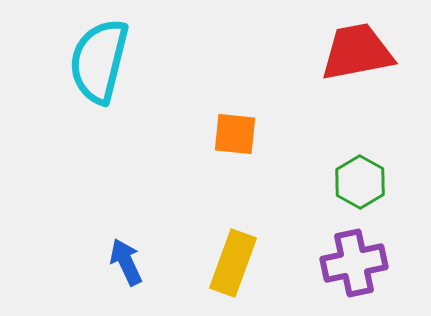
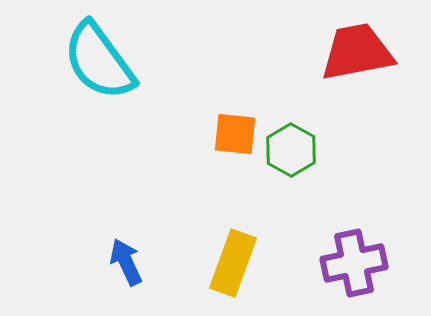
cyan semicircle: rotated 50 degrees counterclockwise
green hexagon: moved 69 px left, 32 px up
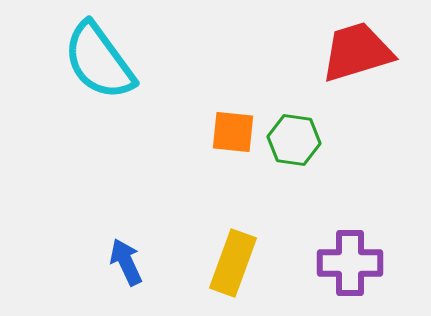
red trapezoid: rotated 6 degrees counterclockwise
orange square: moved 2 px left, 2 px up
green hexagon: moved 3 px right, 10 px up; rotated 21 degrees counterclockwise
purple cross: moved 4 px left; rotated 12 degrees clockwise
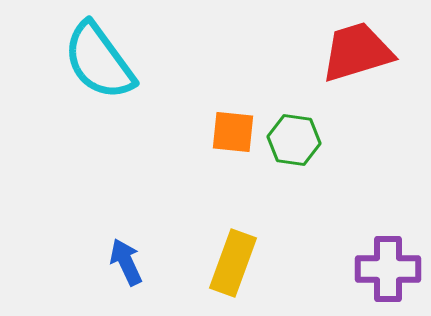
purple cross: moved 38 px right, 6 px down
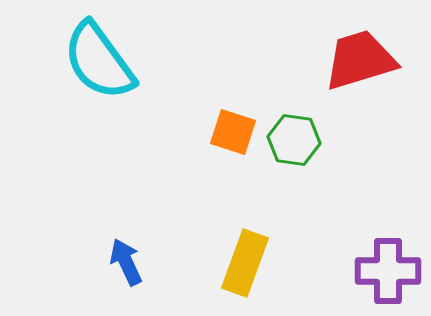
red trapezoid: moved 3 px right, 8 px down
orange square: rotated 12 degrees clockwise
yellow rectangle: moved 12 px right
purple cross: moved 2 px down
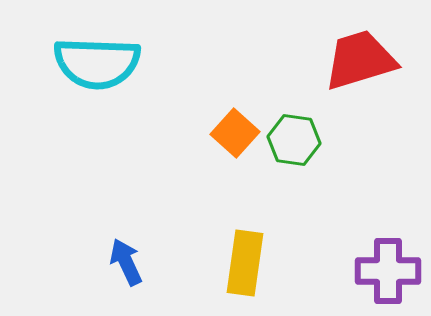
cyan semicircle: moved 2 px left, 2 px down; rotated 52 degrees counterclockwise
orange square: moved 2 px right, 1 px down; rotated 24 degrees clockwise
yellow rectangle: rotated 12 degrees counterclockwise
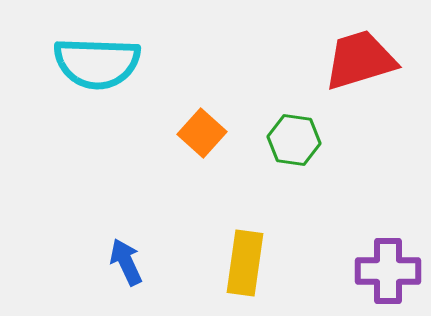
orange square: moved 33 px left
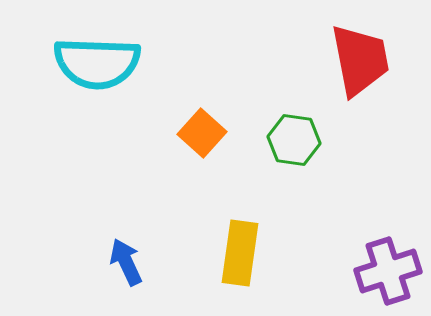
red trapezoid: rotated 96 degrees clockwise
yellow rectangle: moved 5 px left, 10 px up
purple cross: rotated 18 degrees counterclockwise
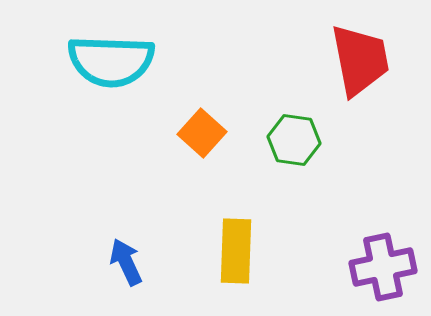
cyan semicircle: moved 14 px right, 2 px up
yellow rectangle: moved 4 px left, 2 px up; rotated 6 degrees counterclockwise
purple cross: moved 5 px left, 4 px up; rotated 6 degrees clockwise
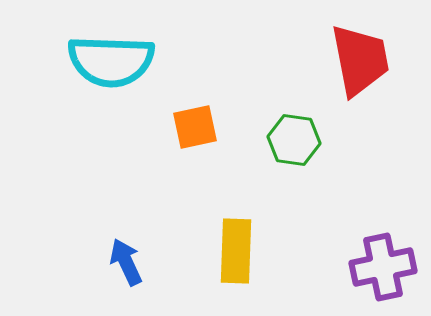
orange square: moved 7 px left, 6 px up; rotated 36 degrees clockwise
